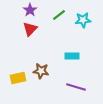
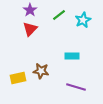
cyan star: rotated 21 degrees counterclockwise
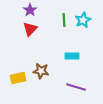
green line: moved 5 px right, 5 px down; rotated 56 degrees counterclockwise
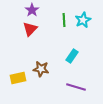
purple star: moved 2 px right
cyan rectangle: rotated 56 degrees counterclockwise
brown star: moved 2 px up
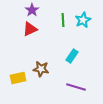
green line: moved 1 px left
red triangle: rotated 21 degrees clockwise
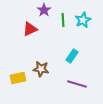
purple star: moved 12 px right
purple line: moved 1 px right, 3 px up
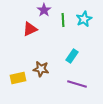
cyan star: moved 1 px right, 1 px up
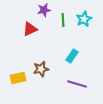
purple star: rotated 24 degrees clockwise
brown star: rotated 21 degrees counterclockwise
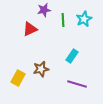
yellow rectangle: rotated 49 degrees counterclockwise
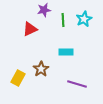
cyan rectangle: moved 6 px left, 4 px up; rotated 56 degrees clockwise
brown star: rotated 21 degrees counterclockwise
